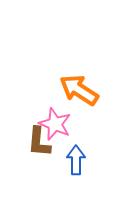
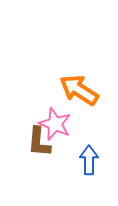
blue arrow: moved 13 px right
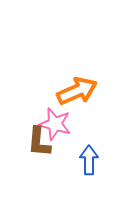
orange arrow: moved 2 px left, 1 px down; rotated 123 degrees clockwise
pink star: rotated 8 degrees counterclockwise
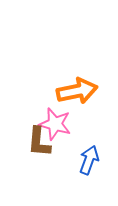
orange arrow: rotated 12 degrees clockwise
blue arrow: rotated 20 degrees clockwise
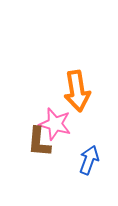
orange arrow: rotated 93 degrees clockwise
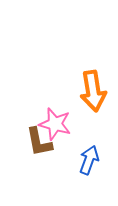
orange arrow: moved 16 px right
brown L-shape: rotated 16 degrees counterclockwise
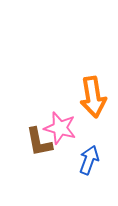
orange arrow: moved 6 px down
pink star: moved 5 px right, 4 px down
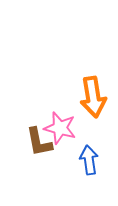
blue arrow: rotated 28 degrees counterclockwise
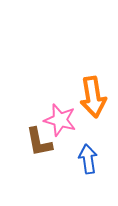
pink star: moved 8 px up
blue arrow: moved 1 px left, 1 px up
